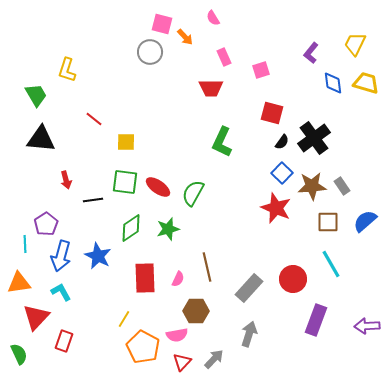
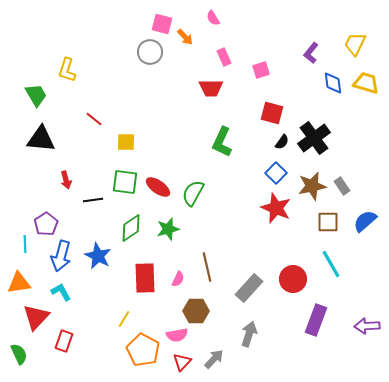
blue square at (282, 173): moved 6 px left
brown star at (312, 186): rotated 8 degrees counterclockwise
orange pentagon at (143, 347): moved 3 px down
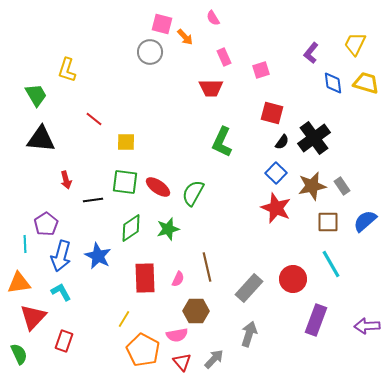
red triangle at (36, 317): moved 3 px left
red triangle at (182, 362): rotated 24 degrees counterclockwise
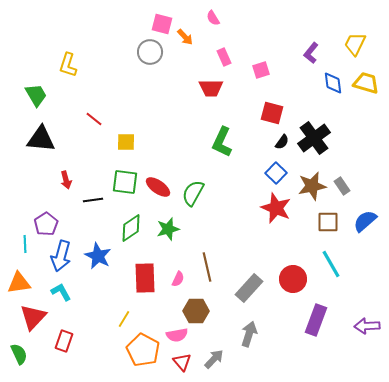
yellow L-shape at (67, 70): moved 1 px right, 5 px up
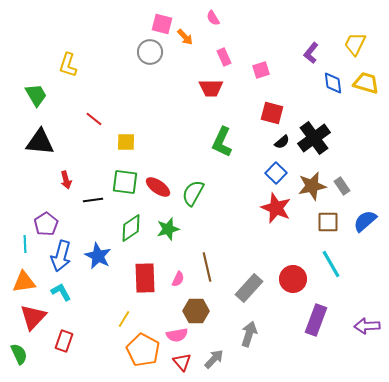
black triangle at (41, 139): moved 1 px left, 3 px down
black semicircle at (282, 142): rotated 14 degrees clockwise
orange triangle at (19, 283): moved 5 px right, 1 px up
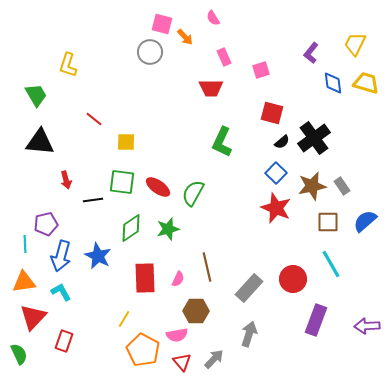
green square at (125, 182): moved 3 px left
purple pentagon at (46, 224): rotated 20 degrees clockwise
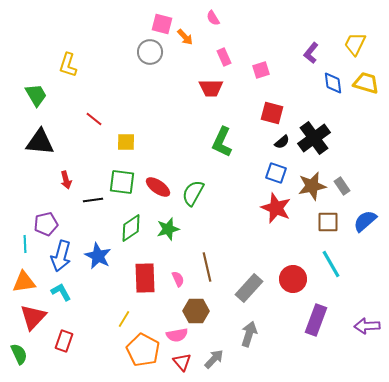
blue square at (276, 173): rotated 25 degrees counterclockwise
pink semicircle at (178, 279): rotated 49 degrees counterclockwise
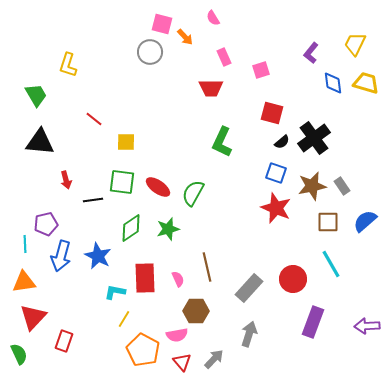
cyan L-shape at (61, 292): moved 54 px right; rotated 50 degrees counterclockwise
purple rectangle at (316, 320): moved 3 px left, 2 px down
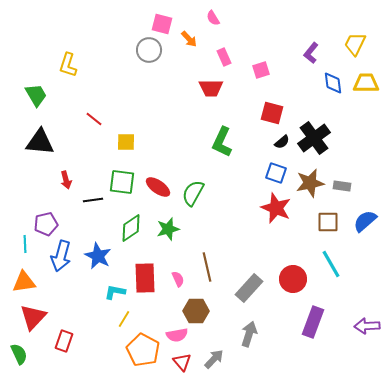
orange arrow at (185, 37): moved 4 px right, 2 px down
gray circle at (150, 52): moved 1 px left, 2 px up
yellow trapezoid at (366, 83): rotated 16 degrees counterclockwise
brown star at (312, 186): moved 2 px left, 3 px up
gray rectangle at (342, 186): rotated 48 degrees counterclockwise
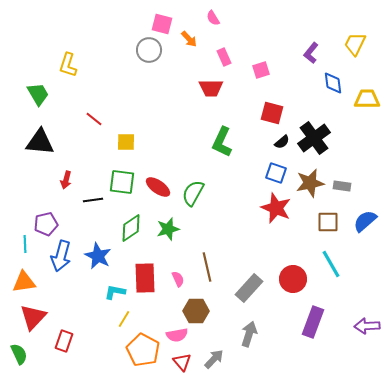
yellow trapezoid at (366, 83): moved 1 px right, 16 px down
green trapezoid at (36, 95): moved 2 px right, 1 px up
red arrow at (66, 180): rotated 30 degrees clockwise
